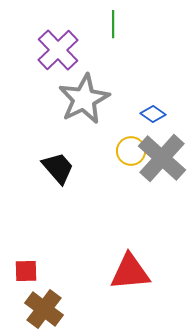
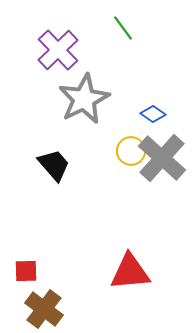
green line: moved 10 px right, 4 px down; rotated 36 degrees counterclockwise
black trapezoid: moved 4 px left, 3 px up
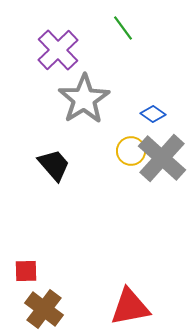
gray star: rotated 6 degrees counterclockwise
red triangle: moved 35 px down; rotated 6 degrees counterclockwise
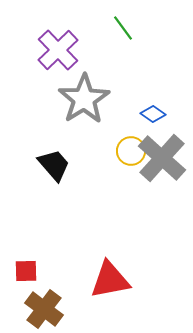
red triangle: moved 20 px left, 27 px up
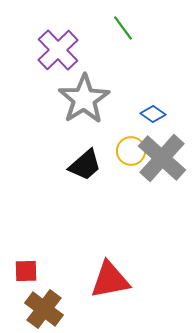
black trapezoid: moved 31 px right; rotated 90 degrees clockwise
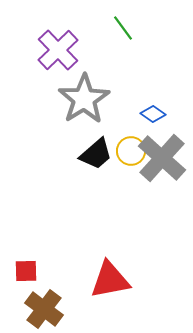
black trapezoid: moved 11 px right, 11 px up
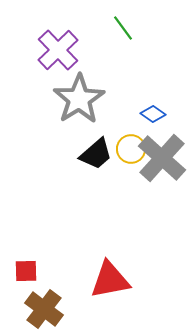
gray star: moved 5 px left
yellow circle: moved 2 px up
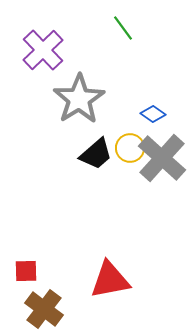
purple cross: moved 15 px left
yellow circle: moved 1 px left, 1 px up
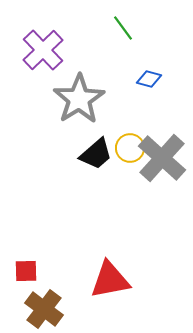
blue diamond: moved 4 px left, 35 px up; rotated 20 degrees counterclockwise
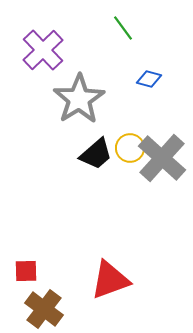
red triangle: rotated 9 degrees counterclockwise
